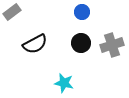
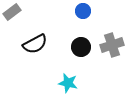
blue circle: moved 1 px right, 1 px up
black circle: moved 4 px down
cyan star: moved 4 px right
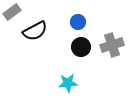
blue circle: moved 5 px left, 11 px down
black semicircle: moved 13 px up
cyan star: rotated 18 degrees counterclockwise
